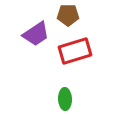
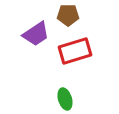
green ellipse: rotated 15 degrees counterclockwise
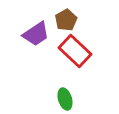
brown pentagon: moved 2 px left, 5 px down; rotated 30 degrees counterclockwise
red rectangle: rotated 60 degrees clockwise
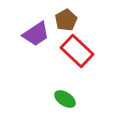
red rectangle: moved 2 px right
green ellipse: rotated 40 degrees counterclockwise
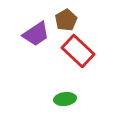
red rectangle: moved 1 px right
green ellipse: rotated 40 degrees counterclockwise
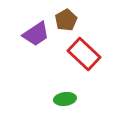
red rectangle: moved 6 px right, 3 px down
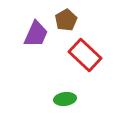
purple trapezoid: rotated 32 degrees counterclockwise
red rectangle: moved 1 px right, 1 px down
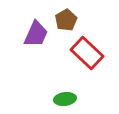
red rectangle: moved 2 px right, 2 px up
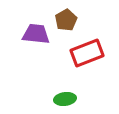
purple trapezoid: rotated 108 degrees counterclockwise
red rectangle: rotated 64 degrees counterclockwise
